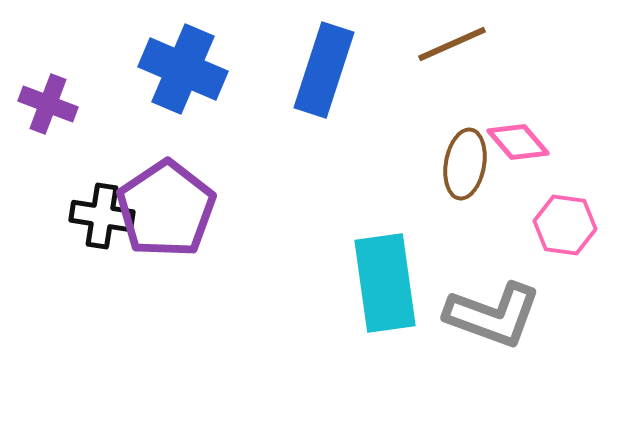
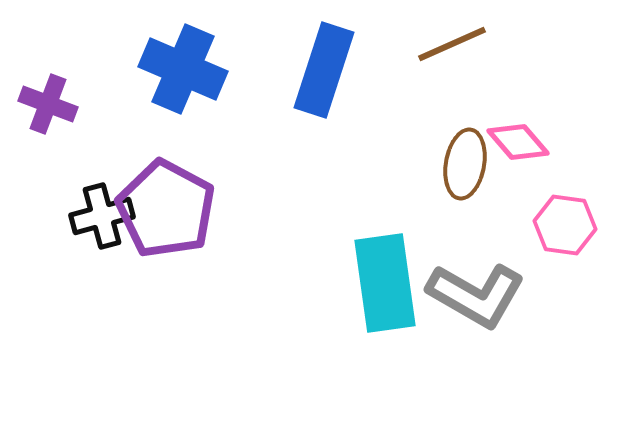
purple pentagon: rotated 10 degrees counterclockwise
black cross: rotated 24 degrees counterclockwise
gray L-shape: moved 17 px left, 20 px up; rotated 10 degrees clockwise
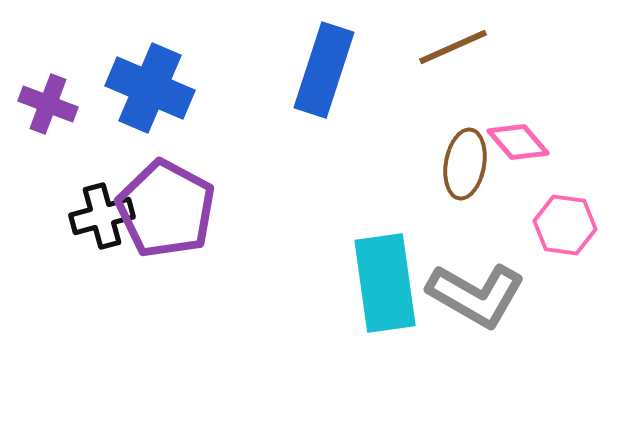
brown line: moved 1 px right, 3 px down
blue cross: moved 33 px left, 19 px down
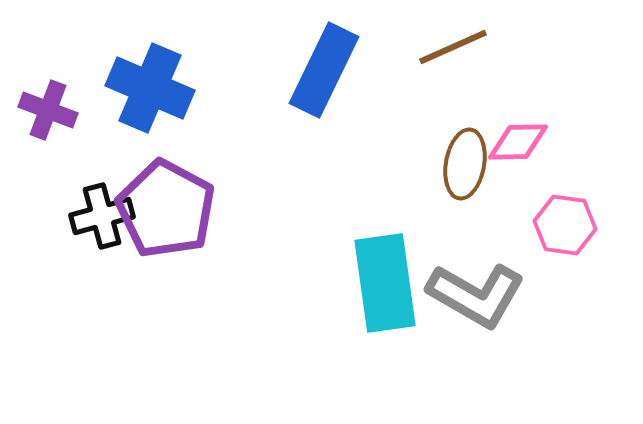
blue rectangle: rotated 8 degrees clockwise
purple cross: moved 6 px down
pink diamond: rotated 50 degrees counterclockwise
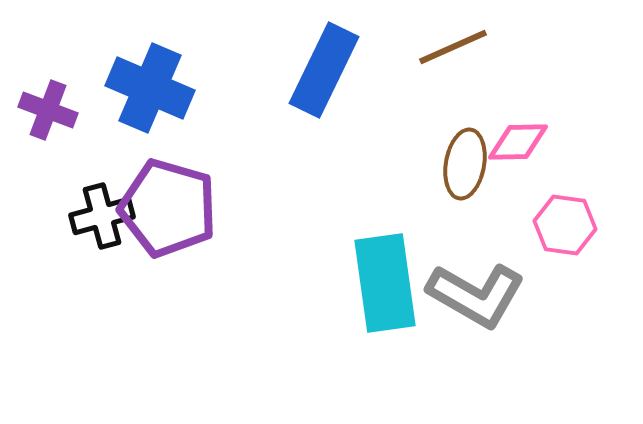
purple pentagon: moved 2 px right, 1 px up; rotated 12 degrees counterclockwise
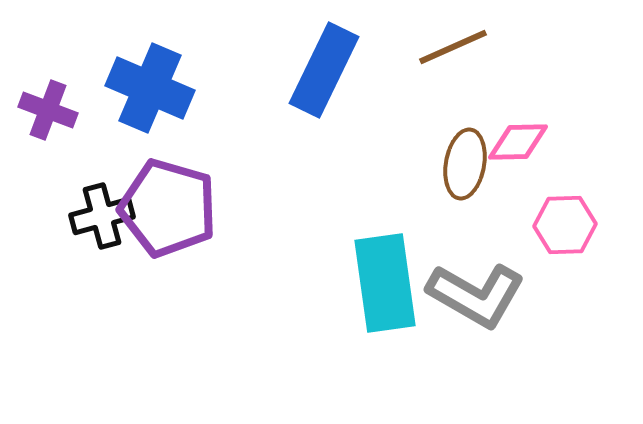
pink hexagon: rotated 10 degrees counterclockwise
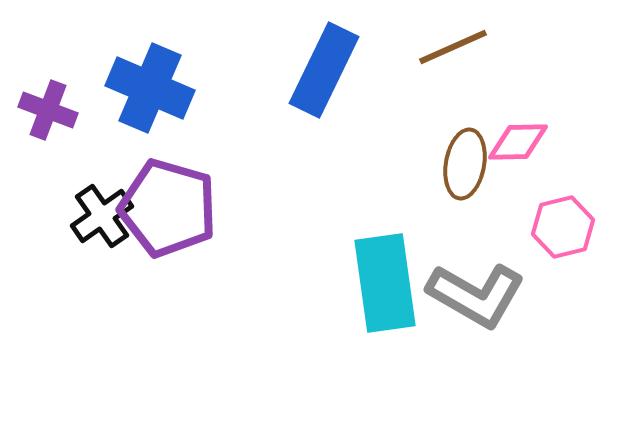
black cross: rotated 20 degrees counterclockwise
pink hexagon: moved 2 px left, 2 px down; rotated 12 degrees counterclockwise
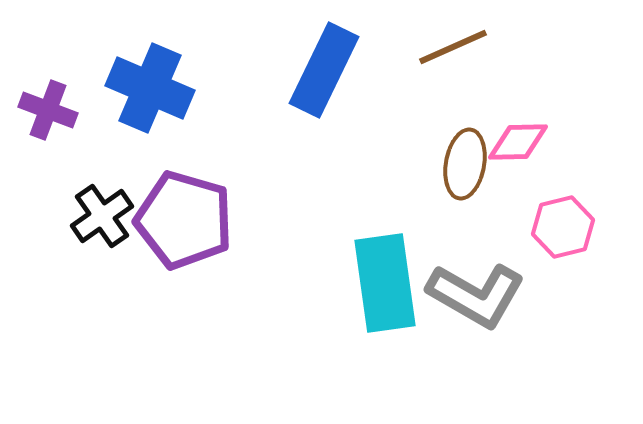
purple pentagon: moved 16 px right, 12 px down
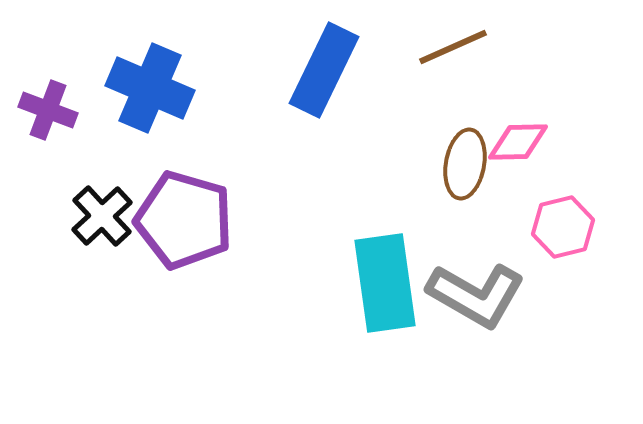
black cross: rotated 8 degrees counterclockwise
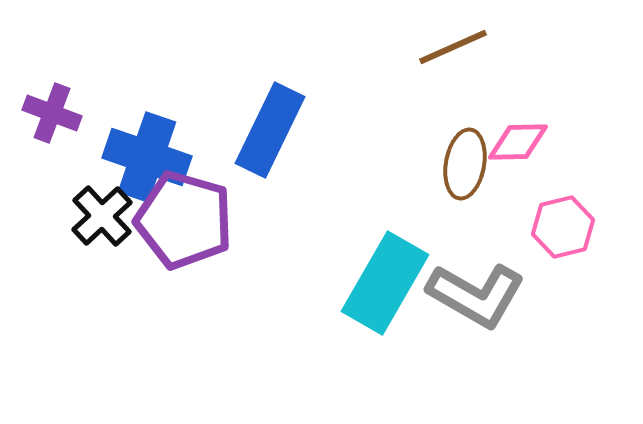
blue rectangle: moved 54 px left, 60 px down
blue cross: moved 3 px left, 69 px down; rotated 4 degrees counterclockwise
purple cross: moved 4 px right, 3 px down
cyan rectangle: rotated 38 degrees clockwise
